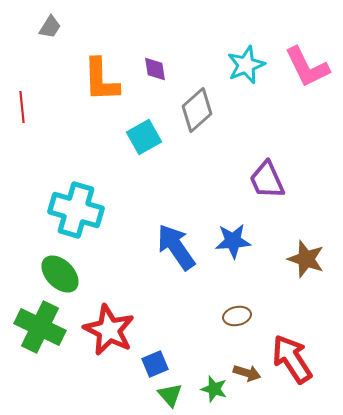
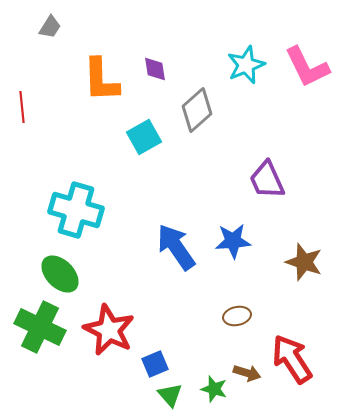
brown star: moved 2 px left, 3 px down
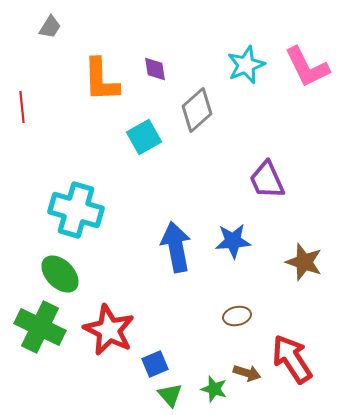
blue arrow: rotated 24 degrees clockwise
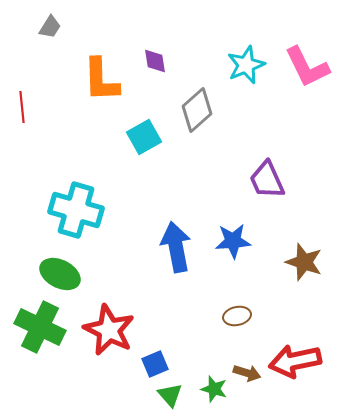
purple diamond: moved 8 px up
green ellipse: rotated 18 degrees counterclockwise
red arrow: moved 3 px right, 2 px down; rotated 69 degrees counterclockwise
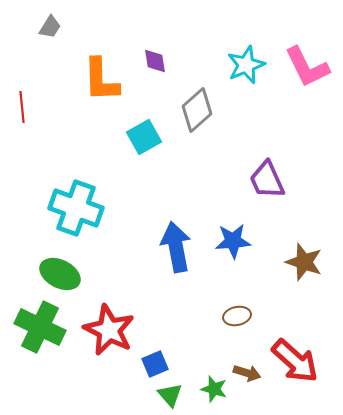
cyan cross: moved 2 px up; rotated 4 degrees clockwise
red arrow: rotated 126 degrees counterclockwise
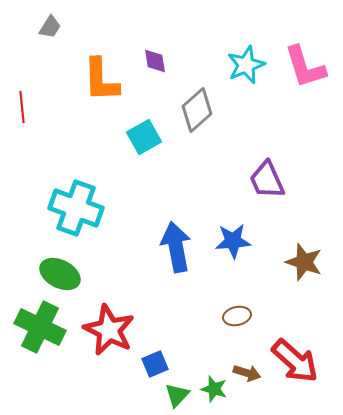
pink L-shape: moved 2 px left; rotated 9 degrees clockwise
green triangle: moved 7 px right; rotated 24 degrees clockwise
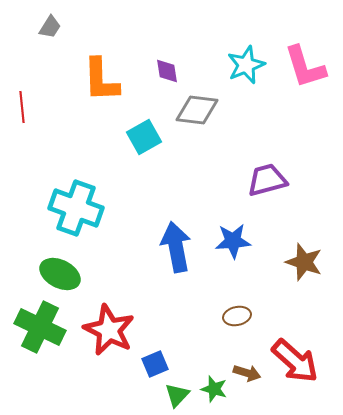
purple diamond: moved 12 px right, 10 px down
gray diamond: rotated 48 degrees clockwise
purple trapezoid: rotated 99 degrees clockwise
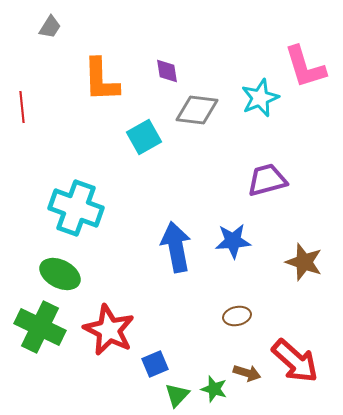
cyan star: moved 14 px right, 33 px down
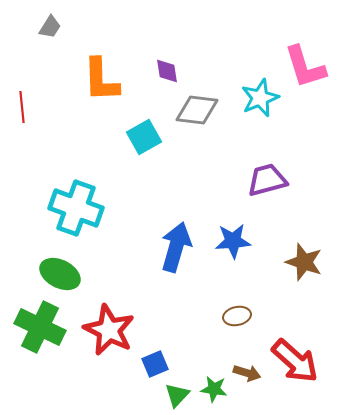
blue arrow: rotated 27 degrees clockwise
green star: rotated 8 degrees counterclockwise
